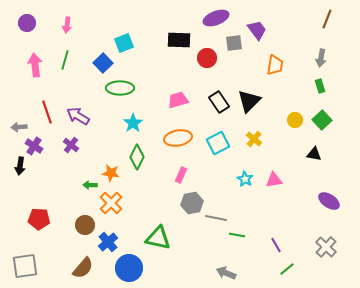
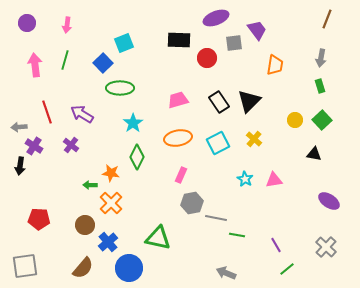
purple arrow at (78, 116): moved 4 px right, 2 px up
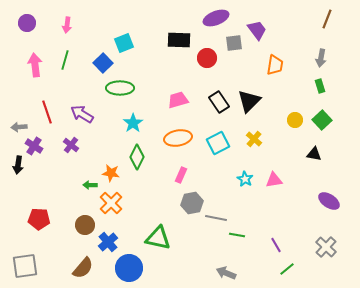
black arrow at (20, 166): moved 2 px left, 1 px up
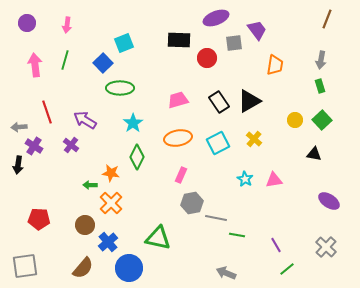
gray arrow at (321, 58): moved 2 px down
black triangle at (249, 101): rotated 15 degrees clockwise
purple arrow at (82, 114): moved 3 px right, 6 px down
